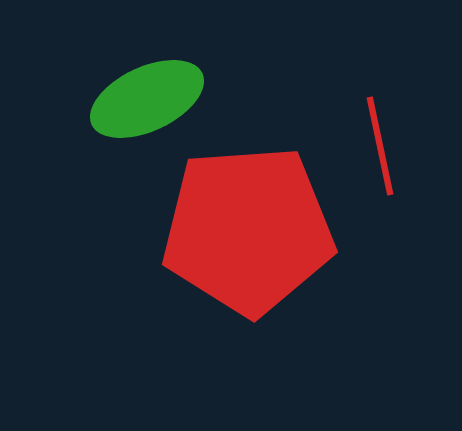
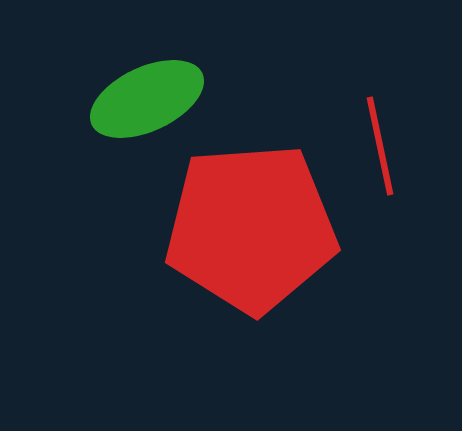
red pentagon: moved 3 px right, 2 px up
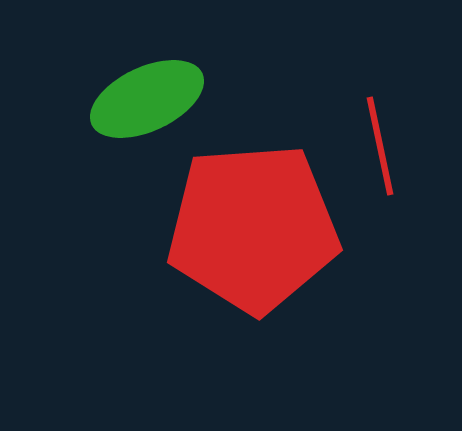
red pentagon: moved 2 px right
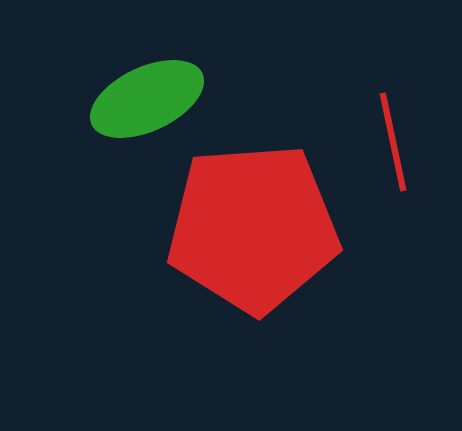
red line: moved 13 px right, 4 px up
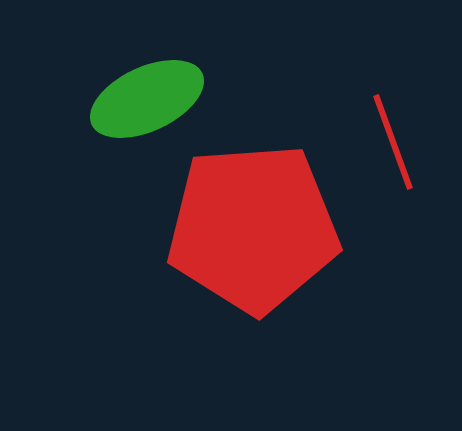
red line: rotated 8 degrees counterclockwise
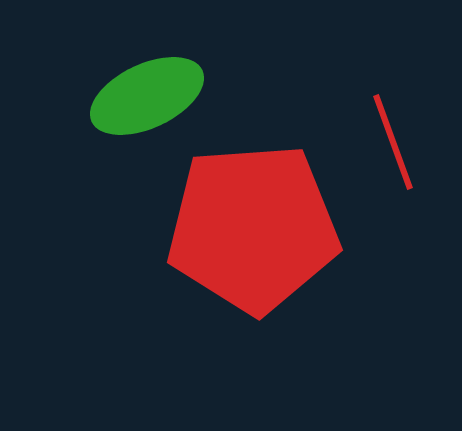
green ellipse: moved 3 px up
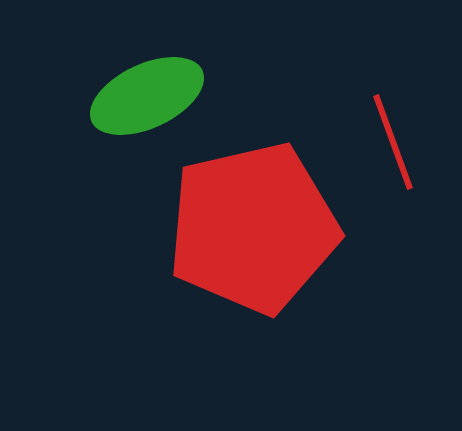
red pentagon: rotated 9 degrees counterclockwise
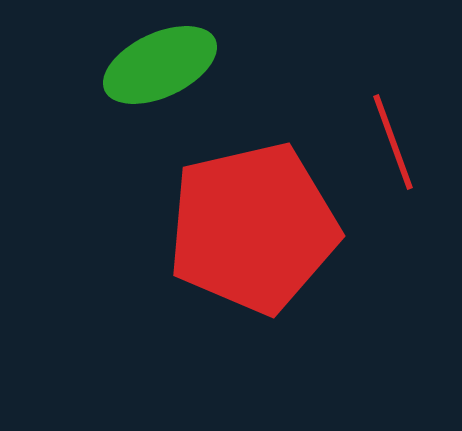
green ellipse: moved 13 px right, 31 px up
